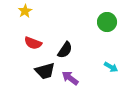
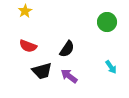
red semicircle: moved 5 px left, 3 px down
black semicircle: moved 2 px right, 1 px up
cyan arrow: rotated 24 degrees clockwise
black trapezoid: moved 3 px left
purple arrow: moved 1 px left, 2 px up
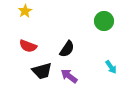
green circle: moved 3 px left, 1 px up
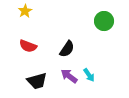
cyan arrow: moved 22 px left, 8 px down
black trapezoid: moved 5 px left, 10 px down
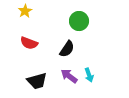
green circle: moved 25 px left
red semicircle: moved 1 px right, 3 px up
cyan arrow: rotated 16 degrees clockwise
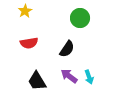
green circle: moved 1 px right, 3 px up
red semicircle: rotated 30 degrees counterclockwise
cyan arrow: moved 2 px down
black trapezoid: rotated 75 degrees clockwise
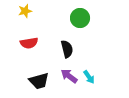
yellow star: rotated 16 degrees clockwise
black semicircle: rotated 48 degrees counterclockwise
cyan arrow: rotated 16 degrees counterclockwise
black trapezoid: moved 2 px right; rotated 75 degrees counterclockwise
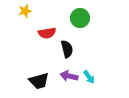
red semicircle: moved 18 px right, 10 px up
purple arrow: rotated 24 degrees counterclockwise
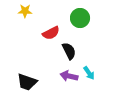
yellow star: rotated 16 degrees clockwise
red semicircle: moved 4 px right; rotated 18 degrees counterclockwise
black semicircle: moved 2 px right, 2 px down; rotated 12 degrees counterclockwise
cyan arrow: moved 4 px up
black trapezoid: moved 12 px left, 1 px down; rotated 35 degrees clockwise
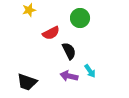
yellow star: moved 4 px right, 1 px up; rotated 16 degrees counterclockwise
cyan arrow: moved 1 px right, 2 px up
